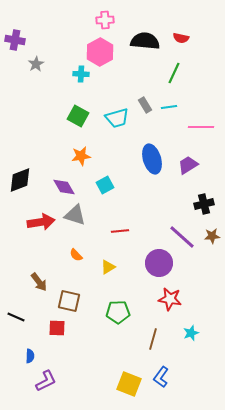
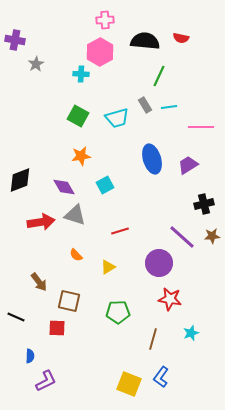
green line: moved 15 px left, 3 px down
red line: rotated 12 degrees counterclockwise
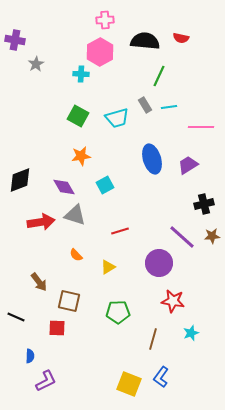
red star: moved 3 px right, 2 px down
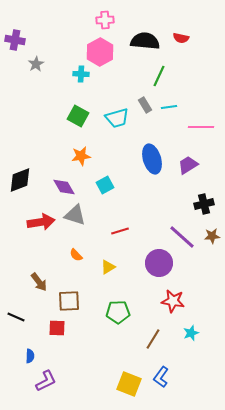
brown square: rotated 15 degrees counterclockwise
brown line: rotated 15 degrees clockwise
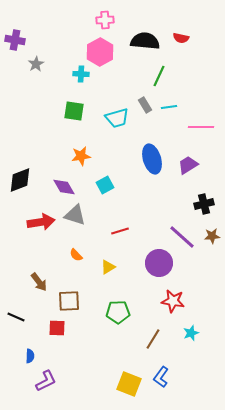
green square: moved 4 px left, 5 px up; rotated 20 degrees counterclockwise
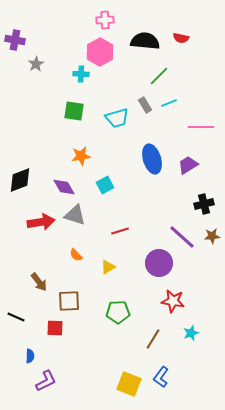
green line: rotated 20 degrees clockwise
cyan line: moved 4 px up; rotated 14 degrees counterclockwise
red square: moved 2 px left
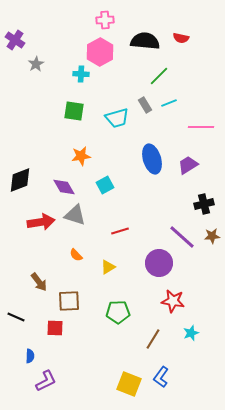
purple cross: rotated 24 degrees clockwise
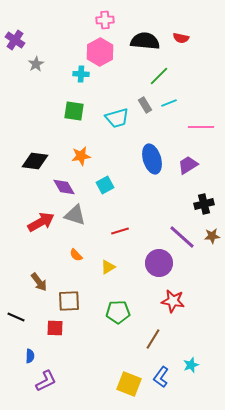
black diamond: moved 15 px right, 19 px up; rotated 28 degrees clockwise
red arrow: rotated 20 degrees counterclockwise
cyan star: moved 32 px down
